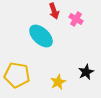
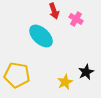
yellow star: moved 7 px right
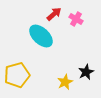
red arrow: moved 3 px down; rotated 112 degrees counterclockwise
yellow pentagon: rotated 25 degrees counterclockwise
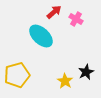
red arrow: moved 2 px up
yellow star: moved 1 px up; rotated 14 degrees counterclockwise
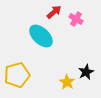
yellow star: moved 2 px right, 1 px down
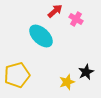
red arrow: moved 1 px right, 1 px up
yellow star: rotated 21 degrees clockwise
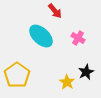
red arrow: rotated 91 degrees clockwise
pink cross: moved 2 px right, 19 px down
yellow pentagon: rotated 20 degrees counterclockwise
yellow star: rotated 21 degrees counterclockwise
